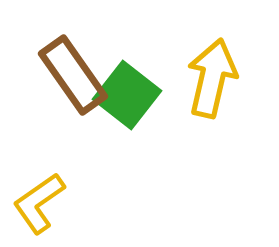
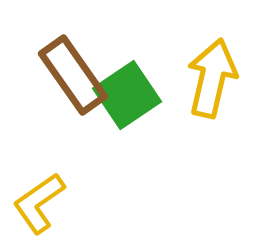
green square: rotated 18 degrees clockwise
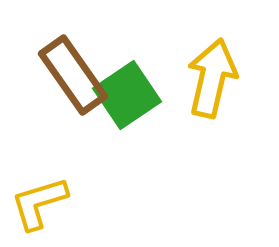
yellow L-shape: rotated 18 degrees clockwise
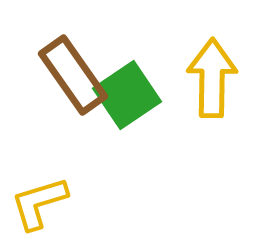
yellow arrow: rotated 12 degrees counterclockwise
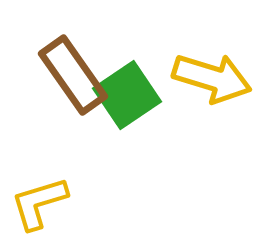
yellow arrow: rotated 106 degrees clockwise
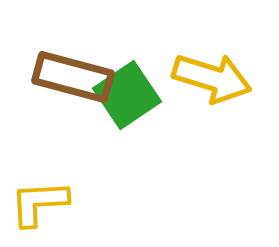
brown rectangle: moved 2 px down; rotated 40 degrees counterclockwise
yellow L-shape: rotated 14 degrees clockwise
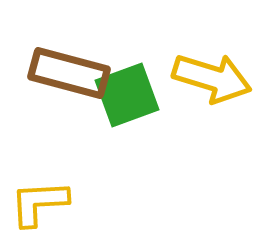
brown rectangle: moved 4 px left, 4 px up
green square: rotated 14 degrees clockwise
